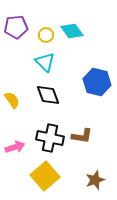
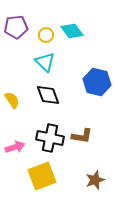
yellow square: moved 3 px left; rotated 20 degrees clockwise
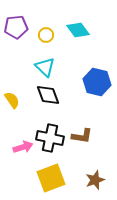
cyan diamond: moved 6 px right, 1 px up
cyan triangle: moved 5 px down
pink arrow: moved 8 px right
yellow square: moved 9 px right, 2 px down
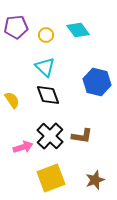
black cross: moved 2 px up; rotated 32 degrees clockwise
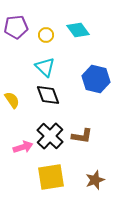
blue hexagon: moved 1 px left, 3 px up
yellow square: moved 1 px up; rotated 12 degrees clockwise
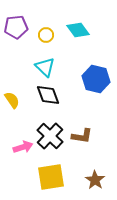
brown star: rotated 18 degrees counterclockwise
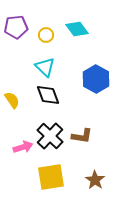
cyan diamond: moved 1 px left, 1 px up
blue hexagon: rotated 16 degrees clockwise
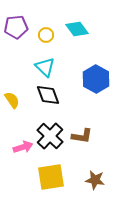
brown star: rotated 24 degrees counterclockwise
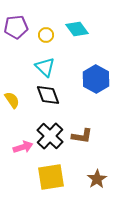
brown star: moved 2 px right, 1 px up; rotated 30 degrees clockwise
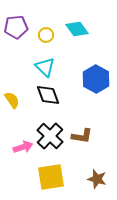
brown star: rotated 24 degrees counterclockwise
